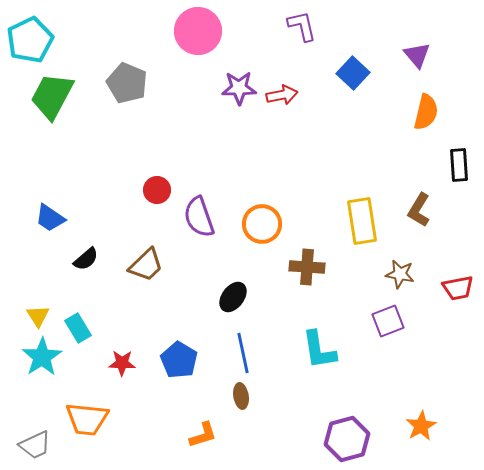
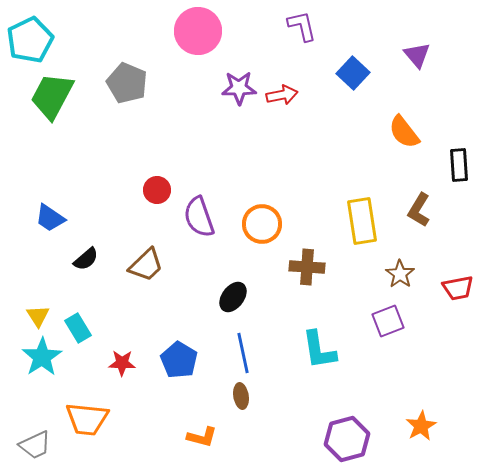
orange semicircle: moved 22 px left, 20 px down; rotated 129 degrees clockwise
brown star: rotated 24 degrees clockwise
orange L-shape: moved 1 px left, 2 px down; rotated 32 degrees clockwise
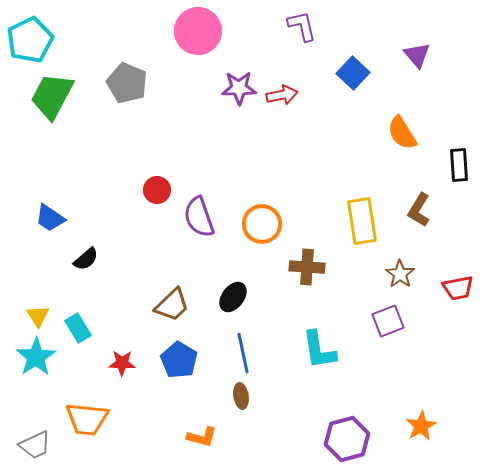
orange semicircle: moved 2 px left, 1 px down; rotated 6 degrees clockwise
brown trapezoid: moved 26 px right, 40 px down
cyan star: moved 6 px left
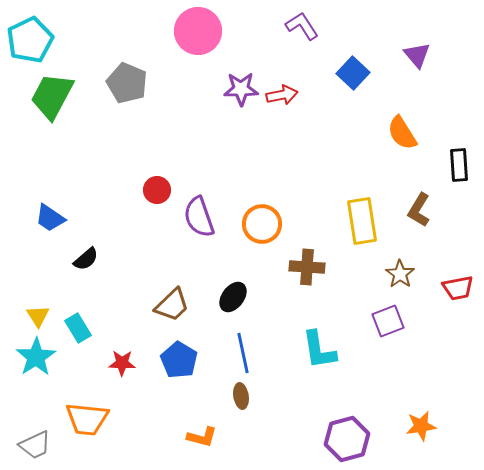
purple L-shape: rotated 20 degrees counterclockwise
purple star: moved 2 px right, 1 px down
orange star: rotated 20 degrees clockwise
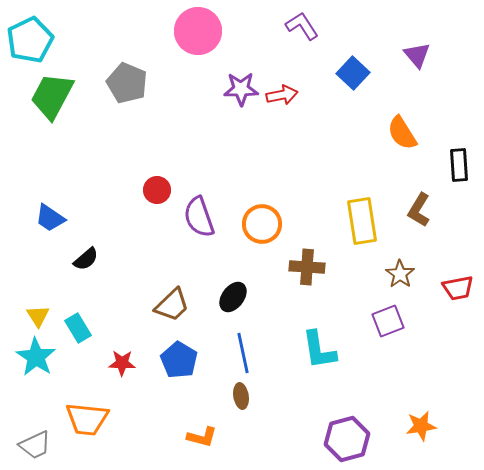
cyan star: rotated 6 degrees counterclockwise
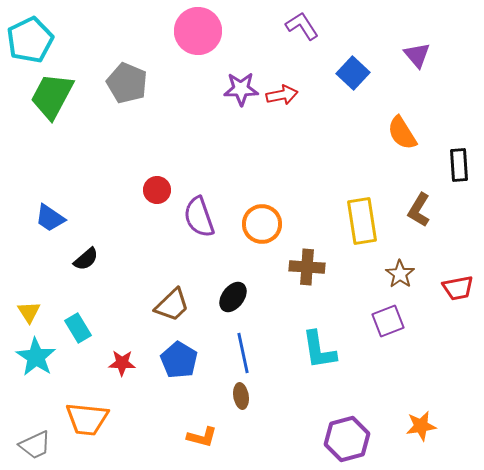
yellow triangle: moved 9 px left, 4 px up
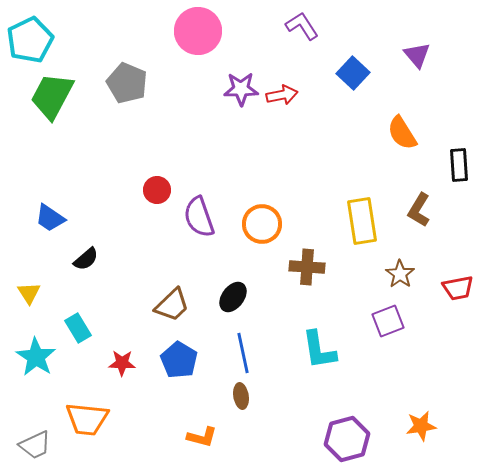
yellow triangle: moved 19 px up
